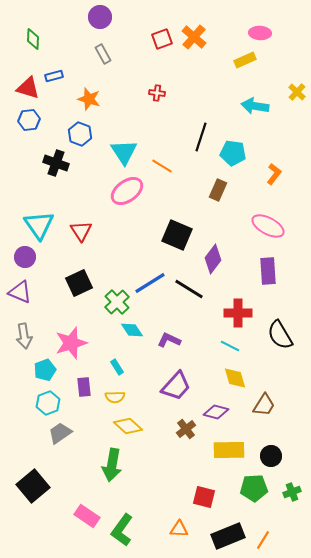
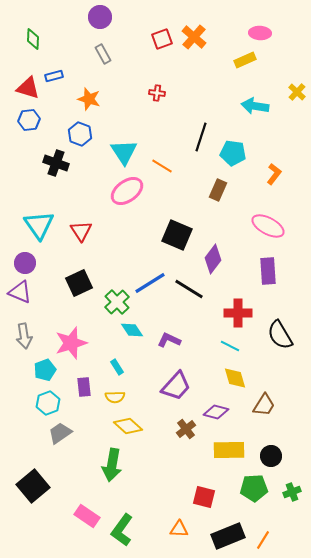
purple circle at (25, 257): moved 6 px down
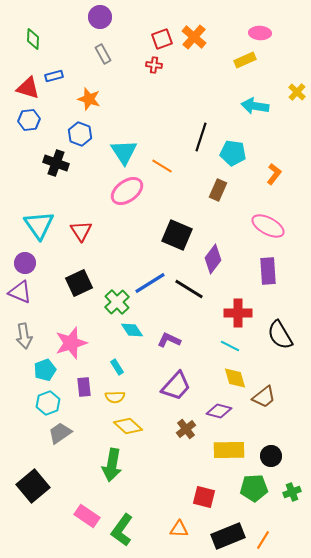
red cross at (157, 93): moved 3 px left, 28 px up
brown trapezoid at (264, 405): moved 8 px up; rotated 20 degrees clockwise
purple diamond at (216, 412): moved 3 px right, 1 px up
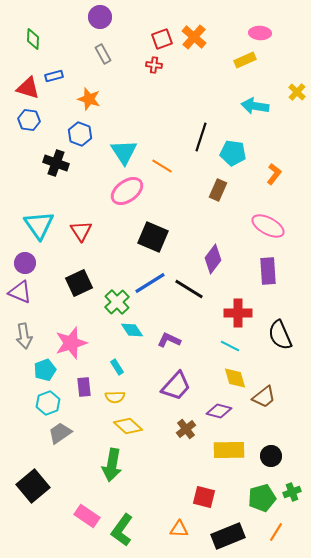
blue hexagon at (29, 120): rotated 15 degrees clockwise
black square at (177, 235): moved 24 px left, 2 px down
black semicircle at (280, 335): rotated 8 degrees clockwise
green pentagon at (254, 488): moved 8 px right, 10 px down; rotated 12 degrees counterclockwise
orange line at (263, 540): moved 13 px right, 8 px up
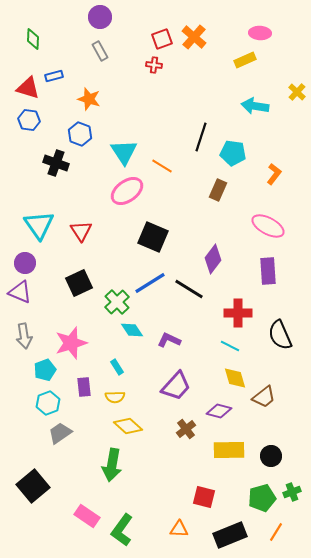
gray rectangle at (103, 54): moved 3 px left, 3 px up
black rectangle at (228, 536): moved 2 px right, 1 px up
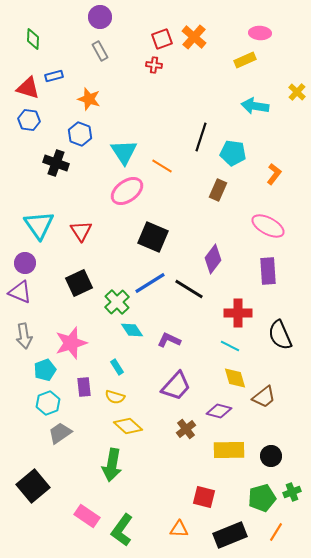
yellow semicircle at (115, 397): rotated 18 degrees clockwise
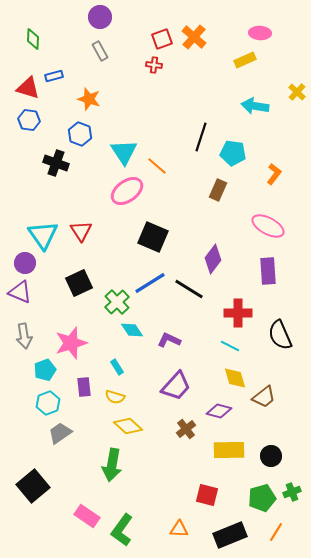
orange line at (162, 166): moved 5 px left; rotated 10 degrees clockwise
cyan triangle at (39, 225): moved 4 px right, 10 px down
red square at (204, 497): moved 3 px right, 2 px up
